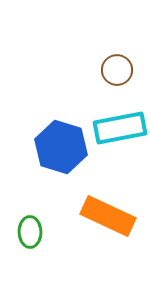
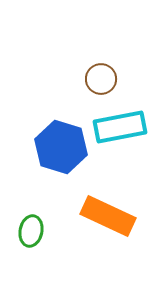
brown circle: moved 16 px left, 9 px down
cyan rectangle: moved 1 px up
green ellipse: moved 1 px right, 1 px up; rotated 12 degrees clockwise
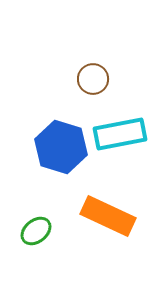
brown circle: moved 8 px left
cyan rectangle: moved 7 px down
green ellipse: moved 5 px right; rotated 40 degrees clockwise
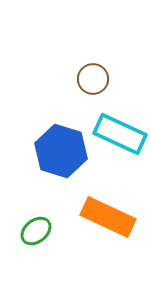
cyan rectangle: rotated 36 degrees clockwise
blue hexagon: moved 4 px down
orange rectangle: moved 1 px down
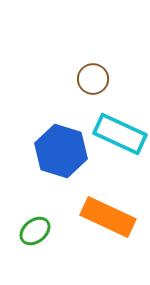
green ellipse: moved 1 px left
